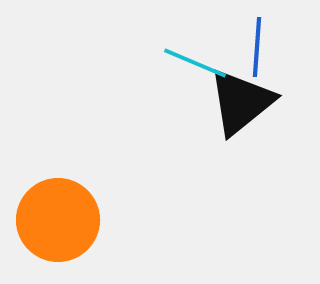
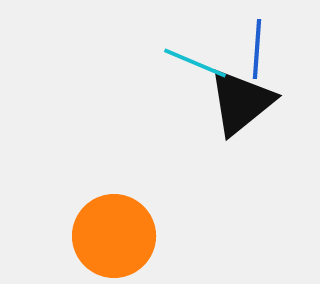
blue line: moved 2 px down
orange circle: moved 56 px right, 16 px down
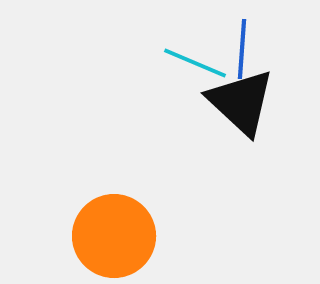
blue line: moved 15 px left
black triangle: rotated 38 degrees counterclockwise
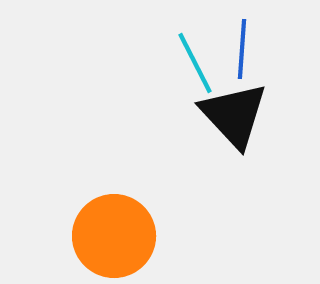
cyan line: rotated 40 degrees clockwise
black triangle: moved 7 px left, 13 px down; rotated 4 degrees clockwise
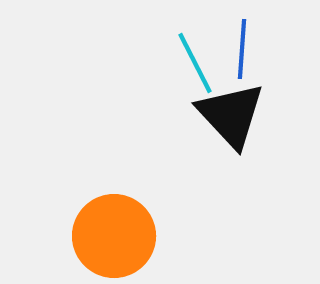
black triangle: moved 3 px left
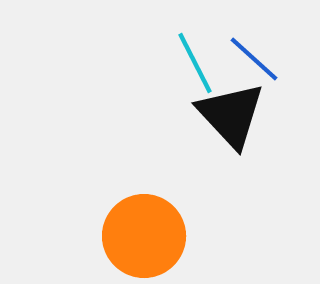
blue line: moved 12 px right, 10 px down; rotated 52 degrees counterclockwise
orange circle: moved 30 px right
